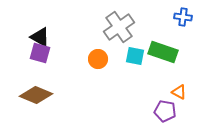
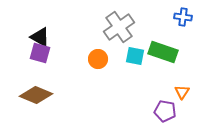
orange triangle: moved 3 px right; rotated 35 degrees clockwise
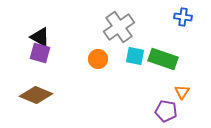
green rectangle: moved 7 px down
purple pentagon: moved 1 px right
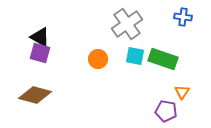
gray cross: moved 8 px right, 3 px up
brown diamond: moved 1 px left; rotated 8 degrees counterclockwise
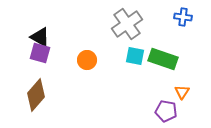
orange circle: moved 11 px left, 1 px down
brown diamond: moved 1 px right; rotated 64 degrees counterclockwise
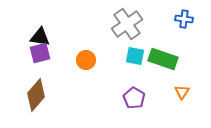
blue cross: moved 1 px right, 2 px down
black triangle: rotated 20 degrees counterclockwise
purple square: rotated 30 degrees counterclockwise
orange circle: moved 1 px left
purple pentagon: moved 32 px left, 13 px up; rotated 20 degrees clockwise
